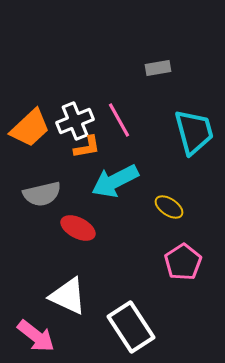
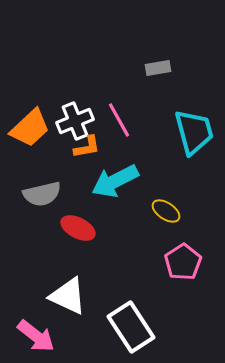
yellow ellipse: moved 3 px left, 4 px down
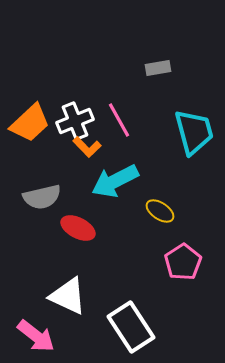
orange trapezoid: moved 5 px up
orange L-shape: rotated 56 degrees clockwise
gray semicircle: moved 3 px down
yellow ellipse: moved 6 px left
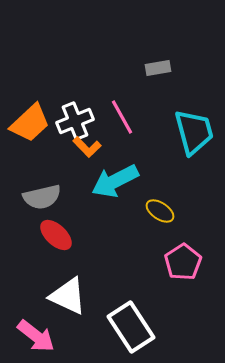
pink line: moved 3 px right, 3 px up
red ellipse: moved 22 px left, 7 px down; rotated 16 degrees clockwise
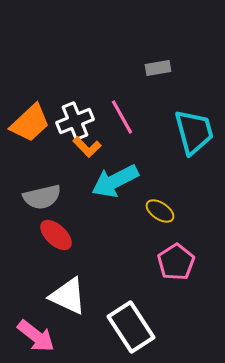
pink pentagon: moved 7 px left
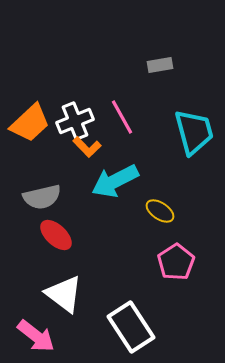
gray rectangle: moved 2 px right, 3 px up
white triangle: moved 4 px left, 2 px up; rotated 12 degrees clockwise
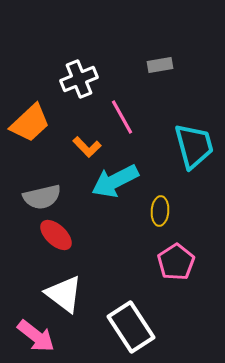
white cross: moved 4 px right, 42 px up
cyan trapezoid: moved 14 px down
yellow ellipse: rotated 60 degrees clockwise
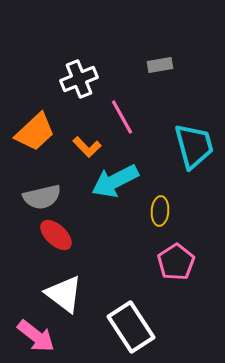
orange trapezoid: moved 5 px right, 9 px down
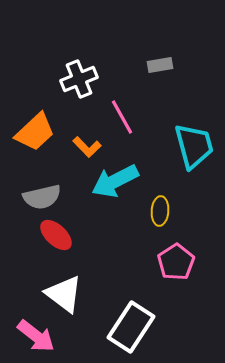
white rectangle: rotated 66 degrees clockwise
